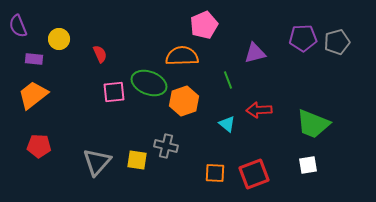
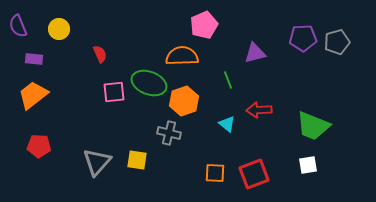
yellow circle: moved 10 px up
green trapezoid: moved 2 px down
gray cross: moved 3 px right, 13 px up
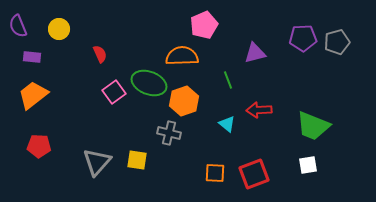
purple rectangle: moved 2 px left, 2 px up
pink square: rotated 30 degrees counterclockwise
